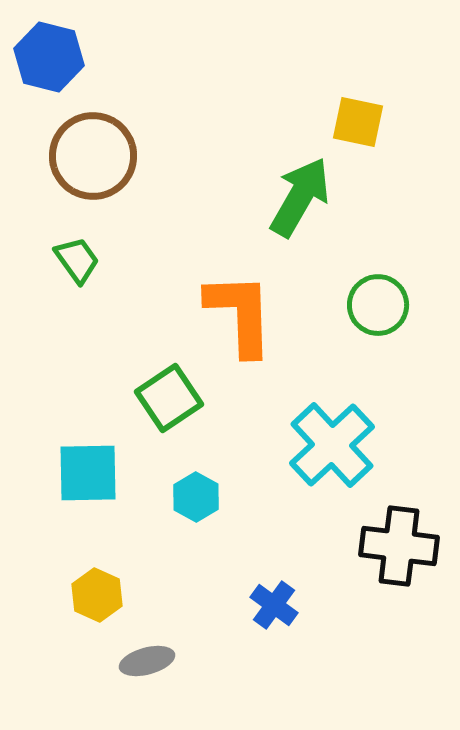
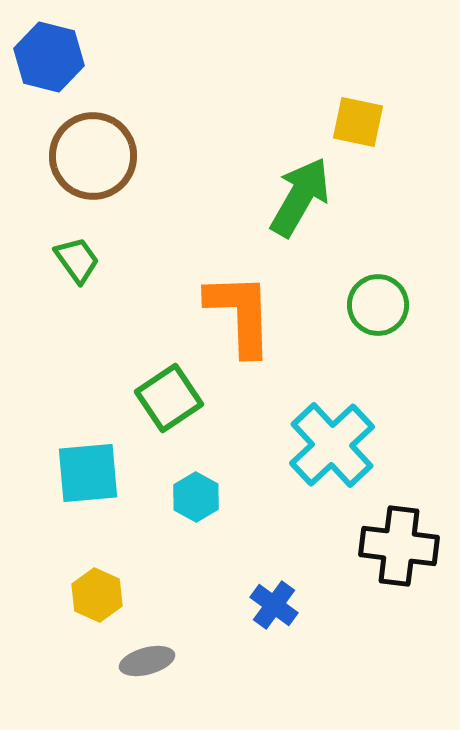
cyan square: rotated 4 degrees counterclockwise
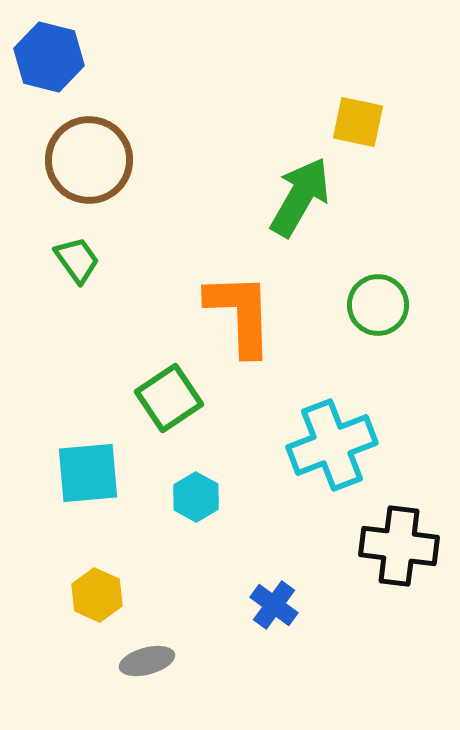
brown circle: moved 4 px left, 4 px down
cyan cross: rotated 22 degrees clockwise
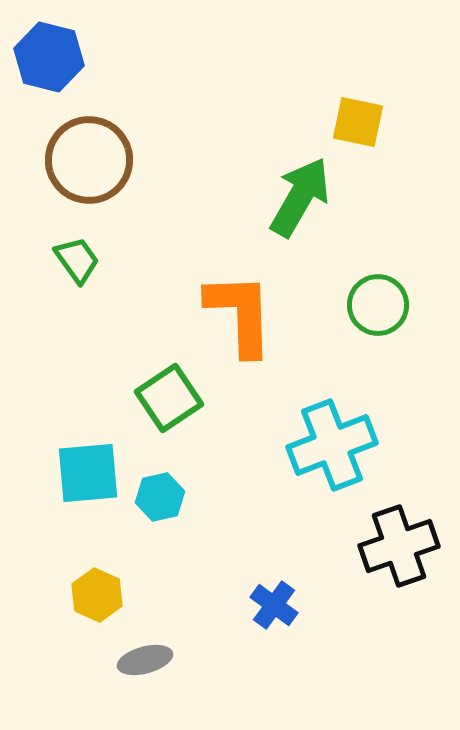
cyan hexagon: moved 36 px left; rotated 18 degrees clockwise
black cross: rotated 26 degrees counterclockwise
gray ellipse: moved 2 px left, 1 px up
